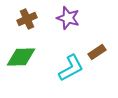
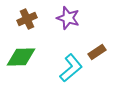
cyan L-shape: rotated 12 degrees counterclockwise
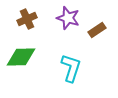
brown rectangle: moved 22 px up
cyan L-shape: rotated 32 degrees counterclockwise
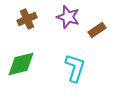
purple star: moved 1 px up
green diamond: moved 7 px down; rotated 12 degrees counterclockwise
cyan L-shape: moved 4 px right
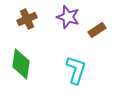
green diamond: rotated 68 degrees counterclockwise
cyan L-shape: moved 1 px right, 2 px down
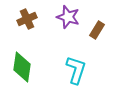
brown rectangle: rotated 24 degrees counterclockwise
green diamond: moved 1 px right, 3 px down
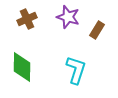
green diamond: rotated 8 degrees counterclockwise
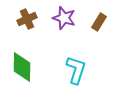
purple star: moved 4 px left, 1 px down
brown rectangle: moved 2 px right, 8 px up
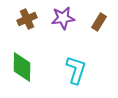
purple star: moved 1 px left; rotated 25 degrees counterclockwise
